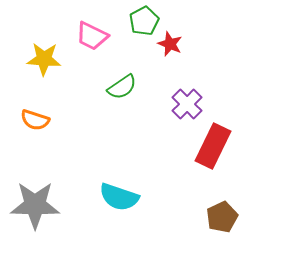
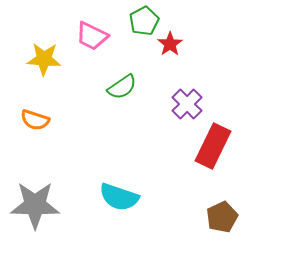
red star: rotated 15 degrees clockwise
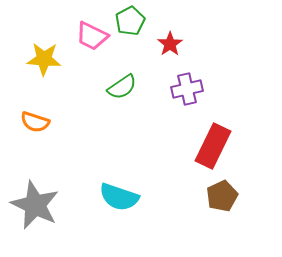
green pentagon: moved 14 px left
purple cross: moved 15 px up; rotated 32 degrees clockwise
orange semicircle: moved 2 px down
gray star: rotated 24 degrees clockwise
brown pentagon: moved 21 px up
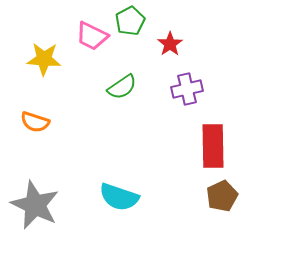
red rectangle: rotated 27 degrees counterclockwise
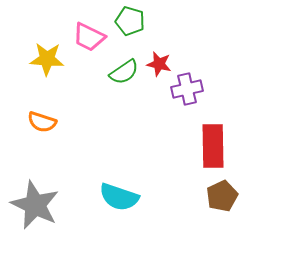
green pentagon: rotated 28 degrees counterclockwise
pink trapezoid: moved 3 px left, 1 px down
red star: moved 11 px left, 20 px down; rotated 25 degrees counterclockwise
yellow star: moved 3 px right
green semicircle: moved 2 px right, 15 px up
orange semicircle: moved 7 px right
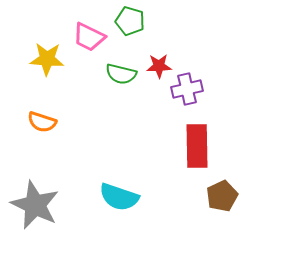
red star: moved 2 px down; rotated 15 degrees counterclockwise
green semicircle: moved 3 px left, 2 px down; rotated 48 degrees clockwise
red rectangle: moved 16 px left
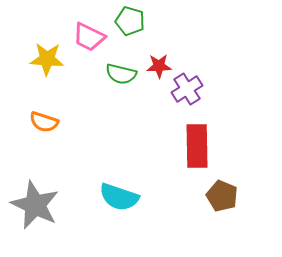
purple cross: rotated 20 degrees counterclockwise
orange semicircle: moved 2 px right
brown pentagon: rotated 24 degrees counterclockwise
